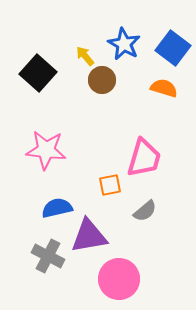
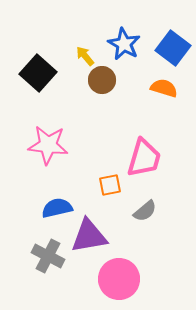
pink star: moved 2 px right, 5 px up
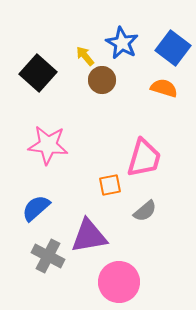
blue star: moved 2 px left, 1 px up
blue semicircle: moved 21 px left; rotated 28 degrees counterclockwise
pink circle: moved 3 px down
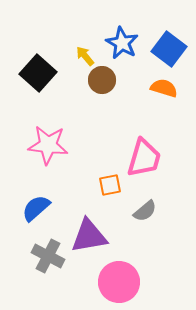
blue square: moved 4 px left, 1 px down
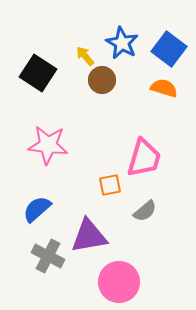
black square: rotated 9 degrees counterclockwise
blue semicircle: moved 1 px right, 1 px down
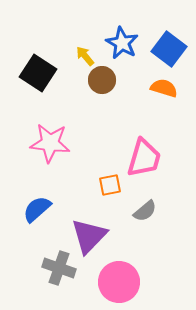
pink star: moved 2 px right, 2 px up
purple triangle: rotated 36 degrees counterclockwise
gray cross: moved 11 px right, 12 px down; rotated 8 degrees counterclockwise
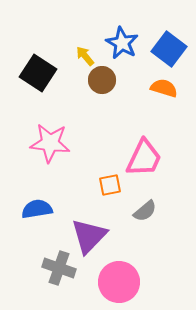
pink trapezoid: rotated 9 degrees clockwise
blue semicircle: rotated 32 degrees clockwise
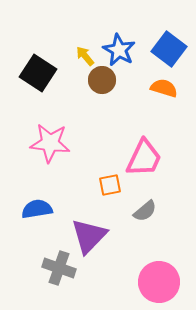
blue star: moved 3 px left, 7 px down
pink circle: moved 40 px right
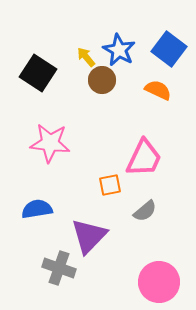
yellow arrow: moved 1 px right, 1 px down
orange semicircle: moved 6 px left, 2 px down; rotated 8 degrees clockwise
